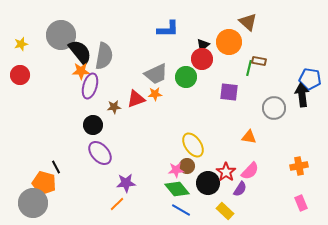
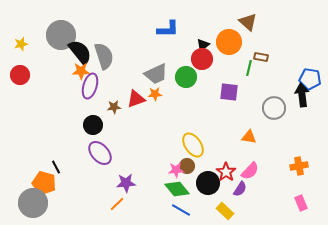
gray semicircle at (104, 56): rotated 28 degrees counterclockwise
brown rectangle at (259, 61): moved 2 px right, 4 px up
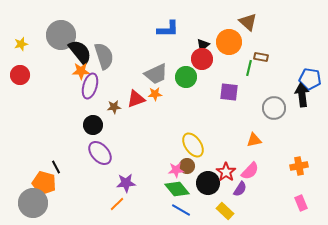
orange triangle at (249, 137): moved 5 px right, 3 px down; rotated 21 degrees counterclockwise
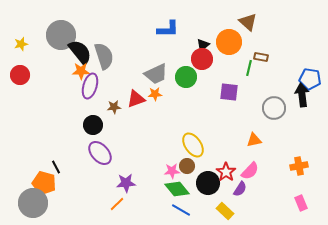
pink star at (176, 170): moved 4 px left, 1 px down
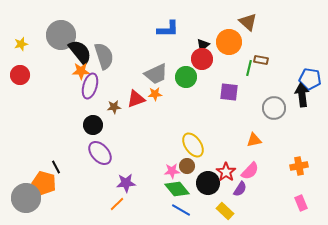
brown rectangle at (261, 57): moved 3 px down
gray circle at (33, 203): moved 7 px left, 5 px up
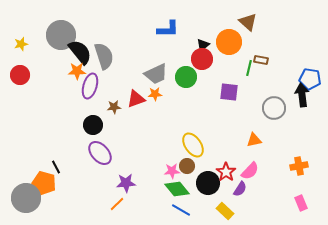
orange star at (81, 71): moved 4 px left
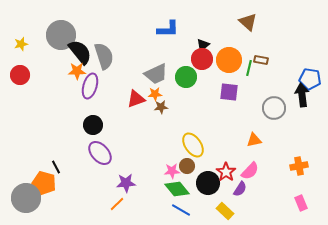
orange circle at (229, 42): moved 18 px down
brown star at (114, 107): moved 47 px right
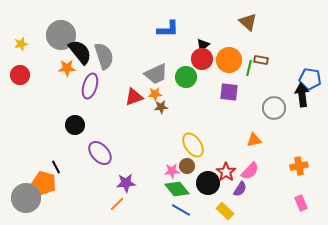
orange star at (77, 71): moved 10 px left, 3 px up
red triangle at (136, 99): moved 2 px left, 2 px up
black circle at (93, 125): moved 18 px left
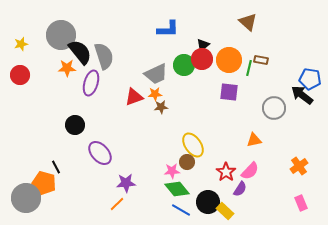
green circle at (186, 77): moved 2 px left, 12 px up
purple ellipse at (90, 86): moved 1 px right, 3 px up
black arrow at (302, 95): rotated 45 degrees counterclockwise
brown circle at (187, 166): moved 4 px up
orange cross at (299, 166): rotated 24 degrees counterclockwise
black circle at (208, 183): moved 19 px down
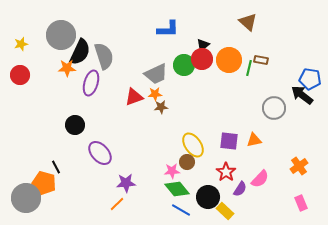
black semicircle at (80, 52): rotated 64 degrees clockwise
purple square at (229, 92): moved 49 px down
pink semicircle at (250, 171): moved 10 px right, 8 px down
black circle at (208, 202): moved 5 px up
